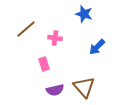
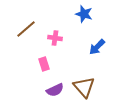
purple semicircle: rotated 12 degrees counterclockwise
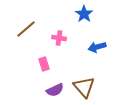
blue star: rotated 18 degrees clockwise
pink cross: moved 4 px right
blue arrow: rotated 30 degrees clockwise
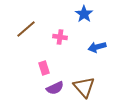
pink cross: moved 1 px right, 1 px up
pink rectangle: moved 4 px down
purple semicircle: moved 2 px up
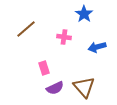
pink cross: moved 4 px right
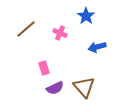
blue star: moved 2 px right, 2 px down
pink cross: moved 4 px left, 4 px up; rotated 16 degrees clockwise
